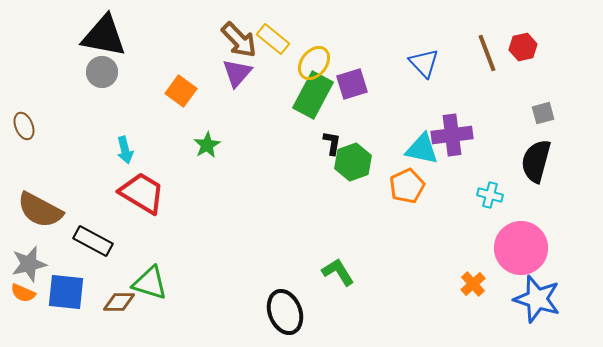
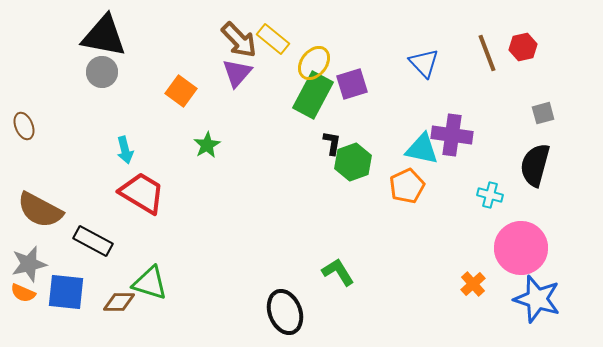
purple cross: rotated 15 degrees clockwise
black semicircle: moved 1 px left, 4 px down
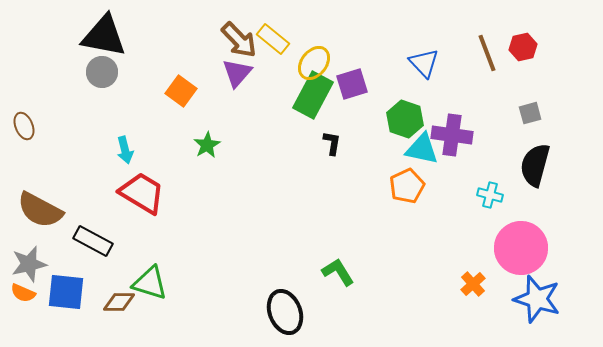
gray square: moved 13 px left
green hexagon: moved 52 px right, 43 px up; rotated 21 degrees counterclockwise
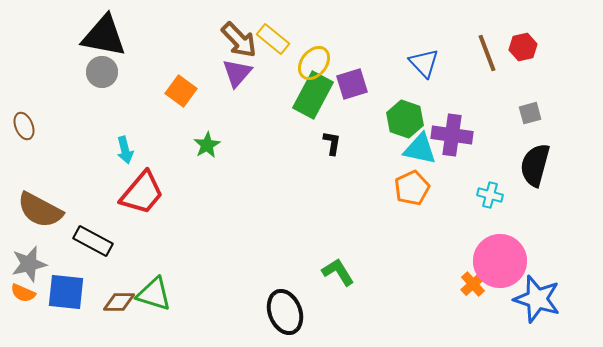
cyan triangle: moved 2 px left
orange pentagon: moved 5 px right, 2 px down
red trapezoid: rotated 99 degrees clockwise
pink circle: moved 21 px left, 13 px down
green triangle: moved 4 px right, 11 px down
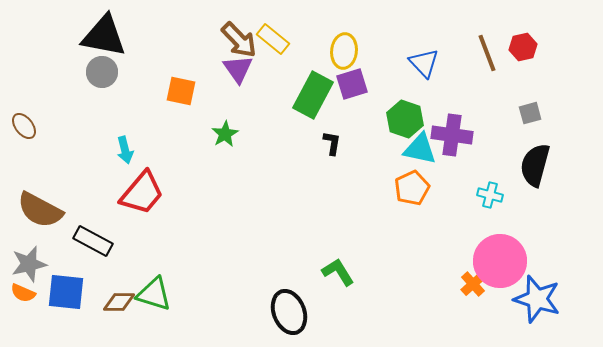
yellow ellipse: moved 30 px right, 12 px up; rotated 32 degrees counterclockwise
purple triangle: moved 1 px right, 4 px up; rotated 16 degrees counterclockwise
orange square: rotated 24 degrees counterclockwise
brown ellipse: rotated 16 degrees counterclockwise
green star: moved 18 px right, 11 px up
black ellipse: moved 4 px right
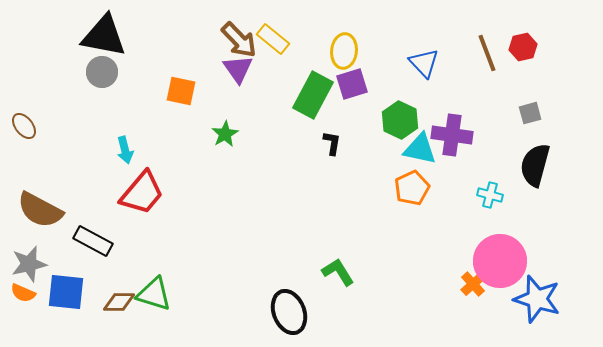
green hexagon: moved 5 px left, 1 px down; rotated 6 degrees clockwise
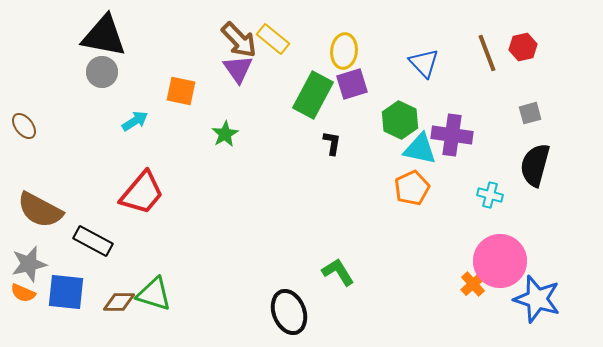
cyan arrow: moved 10 px right, 29 px up; rotated 108 degrees counterclockwise
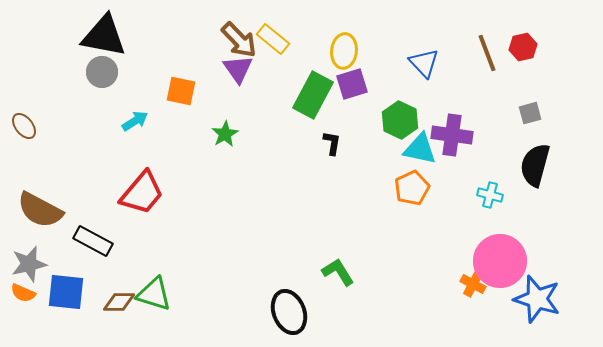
orange cross: rotated 20 degrees counterclockwise
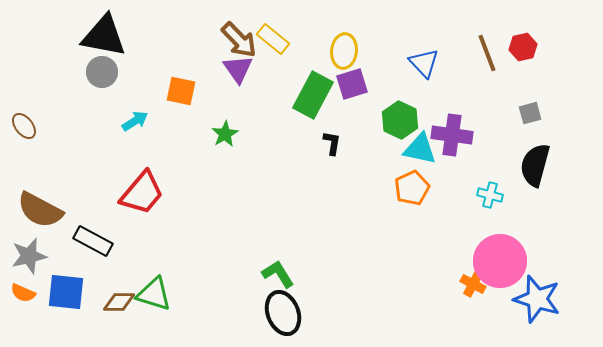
gray star: moved 8 px up
green L-shape: moved 60 px left, 2 px down
black ellipse: moved 6 px left, 1 px down
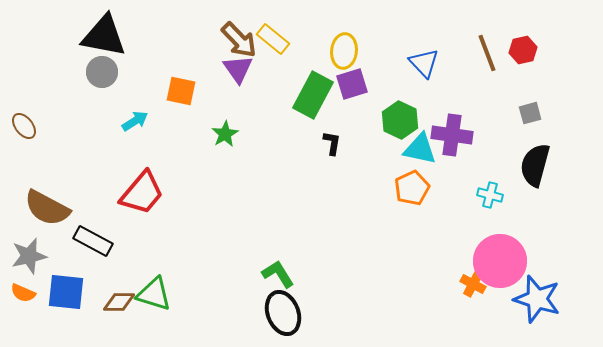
red hexagon: moved 3 px down
brown semicircle: moved 7 px right, 2 px up
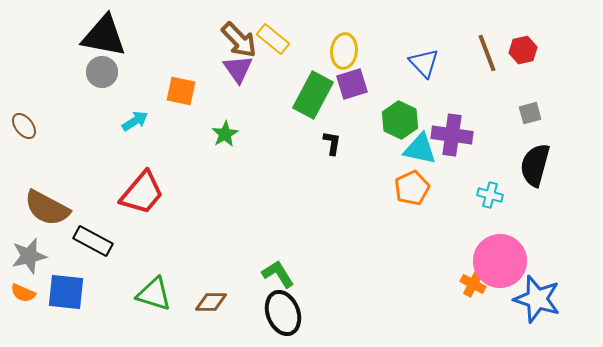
brown diamond: moved 92 px right
